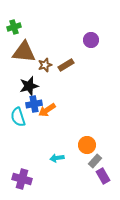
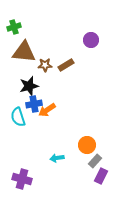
brown star: rotated 16 degrees clockwise
purple rectangle: moved 2 px left; rotated 56 degrees clockwise
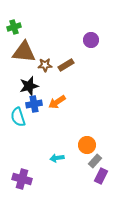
orange arrow: moved 10 px right, 8 px up
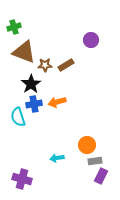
brown triangle: rotated 15 degrees clockwise
black star: moved 2 px right, 2 px up; rotated 18 degrees counterclockwise
orange arrow: rotated 18 degrees clockwise
gray rectangle: rotated 40 degrees clockwise
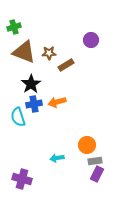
brown star: moved 4 px right, 12 px up
purple rectangle: moved 4 px left, 2 px up
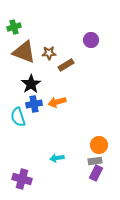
orange circle: moved 12 px right
purple rectangle: moved 1 px left, 1 px up
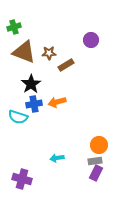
cyan semicircle: rotated 54 degrees counterclockwise
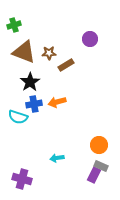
green cross: moved 2 px up
purple circle: moved 1 px left, 1 px up
black star: moved 1 px left, 2 px up
gray rectangle: moved 6 px right, 5 px down; rotated 32 degrees clockwise
purple rectangle: moved 2 px left, 2 px down
